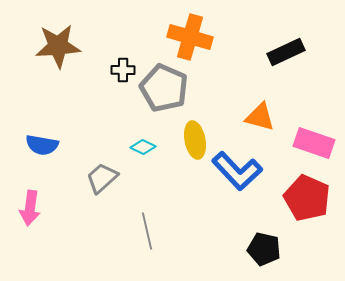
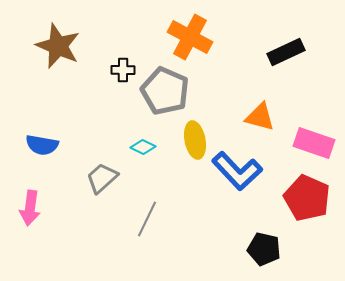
orange cross: rotated 12 degrees clockwise
brown star: rotated 27 degrees clockwise
gray pentagon: moved 1 px right, 3 px down
gray line: moved 12 px up; rotated 39 degrees clockwise
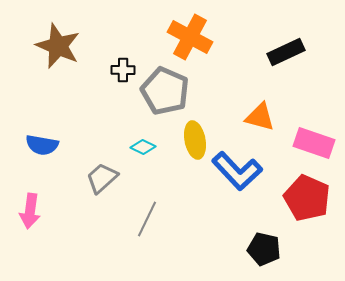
pink arrow: moved 3 px down
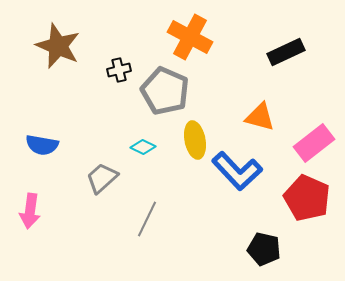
black cross: moved 4 px left; rotated 15 degrees counterclockwise
pink rectangle: rotated 57 degrees counterclockwise
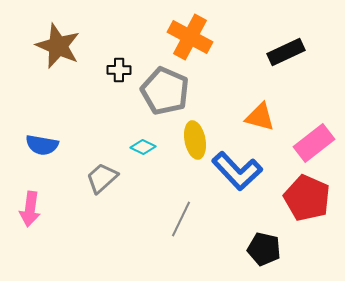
black cross: rotated 15 degrees clockwise
pink arrow: moved 2 px up
gray line: moved 34 px right
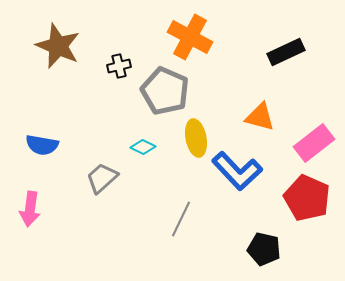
black cross: moved 4 px up; rotated 15 degrees counterclockwise
yellow ellipse: moved 1 px right, 2 px up
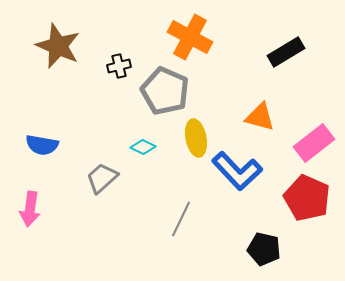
black rectangle: rotated 6 degrees counterclockwise
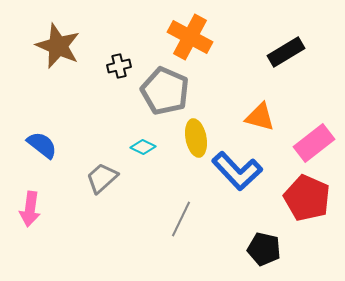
blue semicircle: rotated 152 degrees counterclockwise
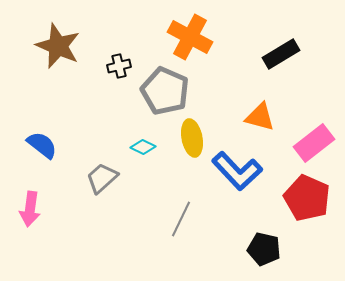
black rectangle: moved 5 px left, 2 px down
yellow ellipse: moved 4 px left
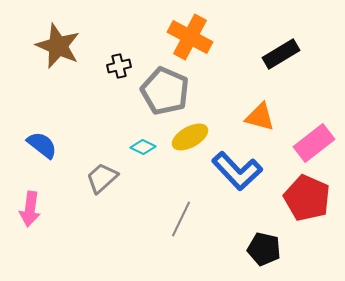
yellow ellipse: moved 2 px left, 1 px up; rotated 72 degrees clockwise
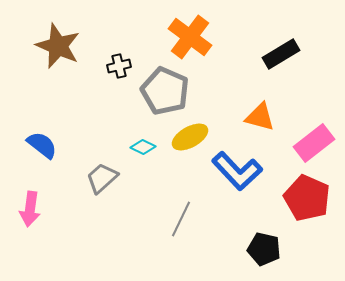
orange cross: rotated 9 degrees clockwise
